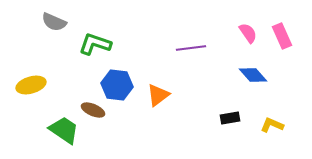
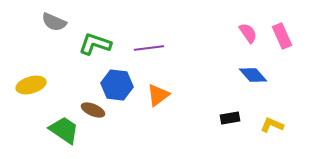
purple line: moved 42 px left
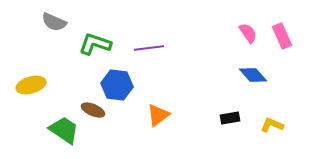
orange triangle: moved 20 px down
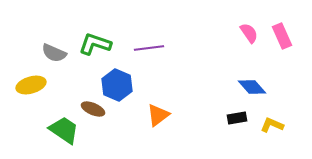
gray semicircle: moved 31 px down
pink semicircle: moved 1 px right
blue diamond: moved 1 px left, 12 px down
blue hexagon: rotated 16 degrees clockwise
brown ellipse: moved 1 px up
black rectangle: moved 7 px right
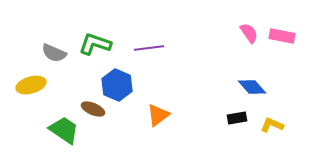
pink rectangle: rotated 55 degrees counterclockwise
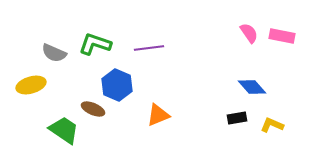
orange triangle: rotated 15 degrees clockwise
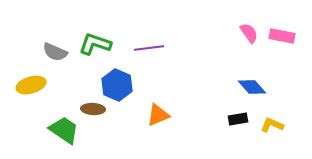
gray semicircle: moved 1 px right, 1 px up
brown ellipse: rotated 20 degrees counterclockwise
black rectangle: moved 1 px right, 1 px down
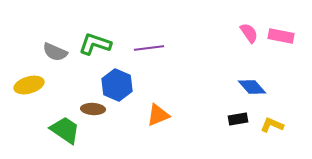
pink rectangle: moved 1 px left
yellow ellipse: moved 2 px left
green trapezoid: moved 1 px right
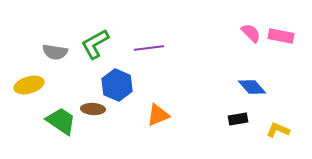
pink semicircle: moved 2 px right; rotated 10 degrees counterclockwise
green L-shape: rotated 48 degrees counterclockwise
gray semicircle: rotated 15 degrees counterclockwise
yellow L-shape: moved 6 px right, 5 px down
green trapezoid: moved 4 px left, 9 px up
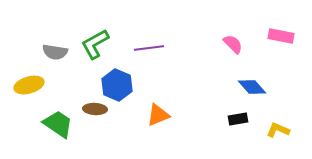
pink semicircle: moved 18 px left, 11 px down
brown ellipse: moved 2 px right
green trapezoid: moved 3 px left, 3 px down
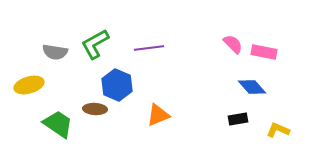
pink rectangle: moved 17 px left, 16 px down
